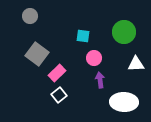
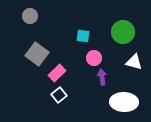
green circle: moved 1 px left
white triangle: moved 2 px left, 2 px up; rotated 18 degrees clockwise
purple arrow: moved 2 px right, 3 px up
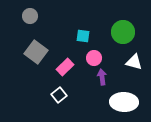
gray square: moved 1 px left, 2 px up
pink rectangle: moved 8 px right, 6 px up
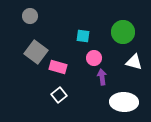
pink rectangle: moved 7 px left; rotated 60 degrees clockwise
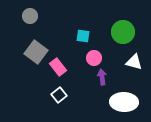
pink rectangle: rotated 36 degrees clockwise
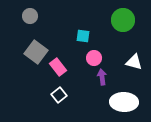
green circle: moved 12 px up
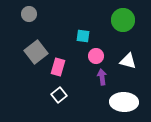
gray circle: moved 1 px left, 2 px up
gray square: rotated 15 degrees clockwise
pink circle: moved 2 px right, 2 px up
white triangle: moved 6 px left, 1 px up
pink rectangle: rotated 54 degrees clockwise
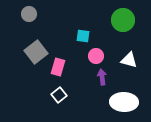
white triangle: moved 1 px right, 1 px up
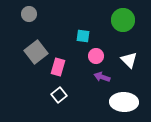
white triangle: rotated 30 degrees clockwise
purple arrow: rotated 63 degrees counterclockwise
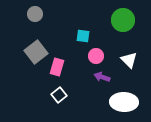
gray circle: moved 6 px right
pink rectangle: moved 1 px left
